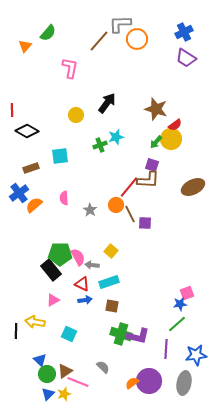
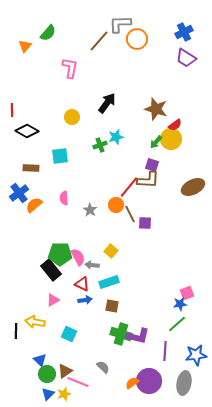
yellow circle at (76, 115): moved 4 px left, 2 px down
brown rectangle at (31, 168): rotated 21 degrees clockwise
purple line at (166, 349): moved 1 px left, 2 px down
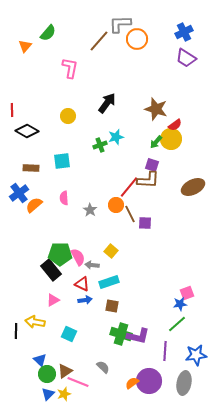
yellow circle at (72, 117): moved 4 px left, 1 px up
cyan square at (60, 156): moved 2 px right, 5 px down
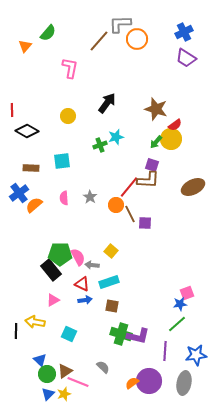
gray star at (90, 210): moved 13 px up
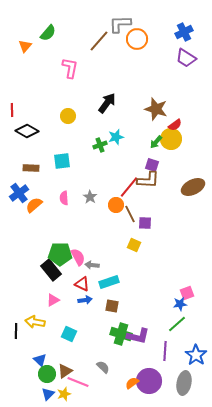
yellow square at (111, 251): moved 23 px right, 6 px up; rotated 16 degrees counterclockwise
blue star at (196, 355): rotated 30 degrees counterclockwise
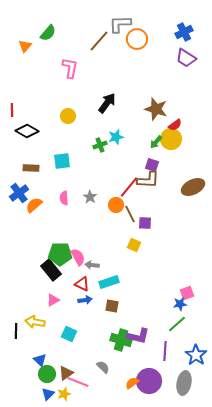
green cross at (121, 334): moved 6 px down
brown triangle at (65, 371): moved 1 px right, 2 px down
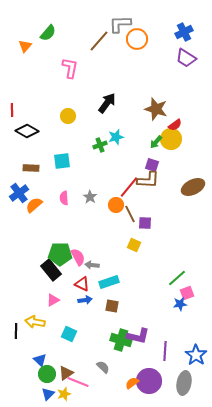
green line at (177, 324): moved 46 px up
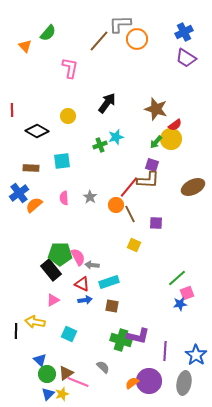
orange triangle at (25, 46): rotated 24 degrees counterclockwise
black diamond at (27, 131): moved 10 px right
purple square at (145, 223): moved 11 px right
yellow star at (64, 394): moved 2 px left
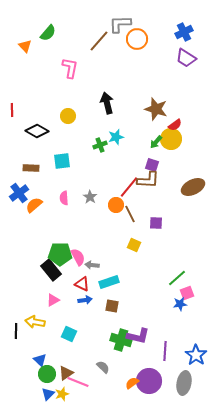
black arrow at (107, 103): rotated 50 degrees counterclockwise
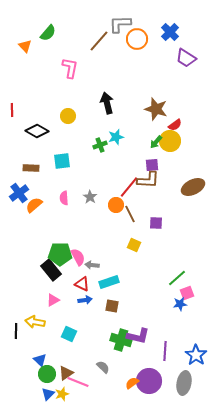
blue cross at (184, 32): moved 14 px left; rotated 18 degrees counterclockwise
yellow circle at (171, 139): moved 1 px left, 2 px down
purple square at (152, 165): rotated 24 degrees counterclockwise
